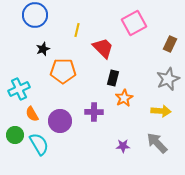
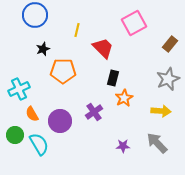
brown rectangle: rotated 14 degrees clockwise
purple cross: rotated 36 degrees counterclockwise
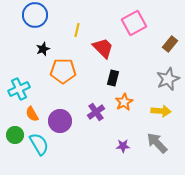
orange star: moved 4 px down
purple cross: moved 2 px right
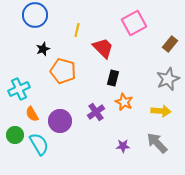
orange pentagon: rotated 15 degrees clockwise
orange star: rotated 18 degrees counterclockwise
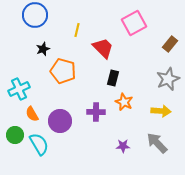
purple cross: rotated 36 degrees clockwise
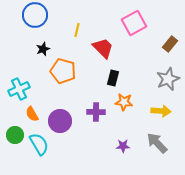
orange star: rotated 18 degrees counterclockwise
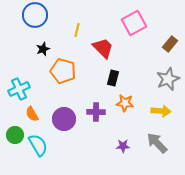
orange star: moved 1 px right, 1 px down
purple circle: moved 4 px right, 2 px up
cyan semicircle: moved 1 px left, 1 px down
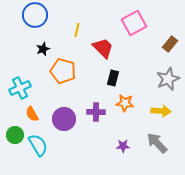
cyan cross: moved 1 px right, 1 px up
